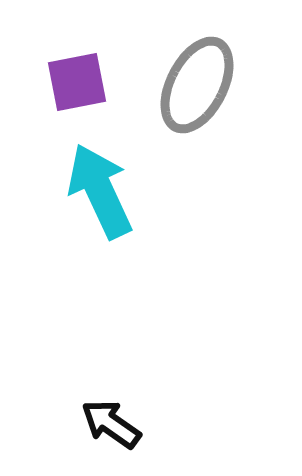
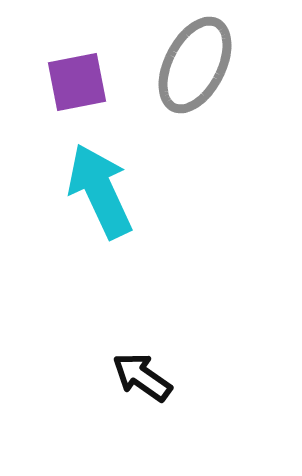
gray ellipse: moved 2 px left, 20 px up
black arrow: moved 31 px right, 47 px up
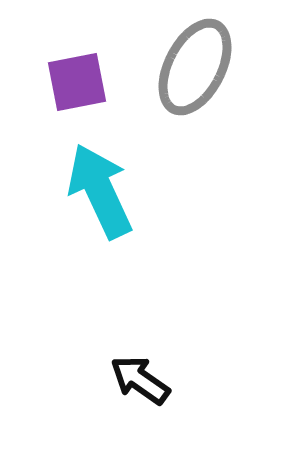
gray ellipse: moved 2 px down
black arrow: moved 2 px left, 3 px down
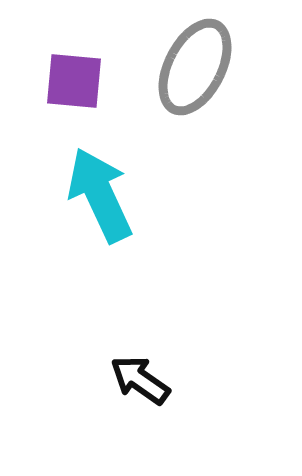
purple square: moved 3 px left, 1 px up; rotated 16 degrees clockwise
cyan arrow: moved 4 px down
